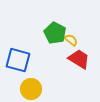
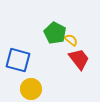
red trapezoid: rotated 20 degrees clockwise
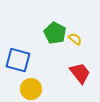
yellow semicircle: moved 4 px right, 1 px up
red trapezoid: moved 1 px right, 14 px down
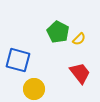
green pentagon: moved 3 px right, 1 px up
yellow semicircle: moved 4 px right; rotated 96 degrees clockwise
yellow circle: moved 3 px right
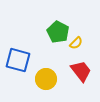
yellow semicircle: moved 3 px left, 4 px down
red trapezoid: moved 1 px right, 2 px up
yellow circle: moved 12 px right, 10 px up
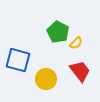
red trapezoid: moved 1 px left
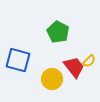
yellow semicircle: moved 13 px right, 18 px down
red trapezoid: moved 6 px left, 4 px up
yellow circle: moved 6 px right
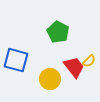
blue square: moved 2 px left
yellow circle: moved 2 px left
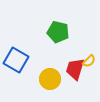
green pentagon: rotated 15 degrees counterclockwise
blue square: rotated 15 degrees clockwise
red trapezoid: moved 1 px right, 2 px down; rotated 125 degrees counterclockwise
